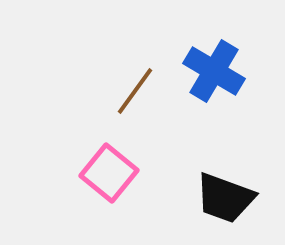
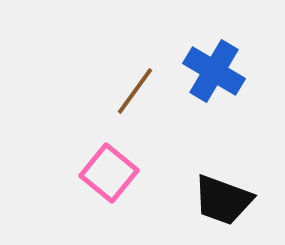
black trapezoid: moved 2 px left, 2 px down
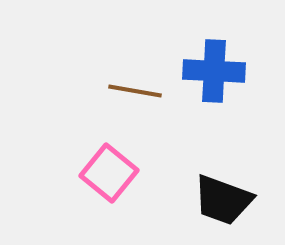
blue cross: rotated 28 degrees counterclockwise
brown line: rotated 64 degrees clockwise
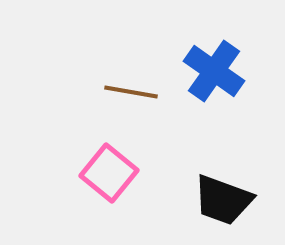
blue cross: rotated 32 degrees clockwise
brown line: moved 4 px left, 1 px down
